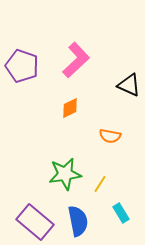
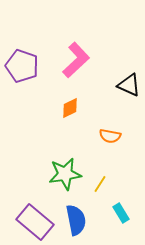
blue semicircle: moved 2 px left, 1 px up
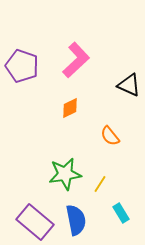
orange semicircle: rotated 40 degrees clockwise
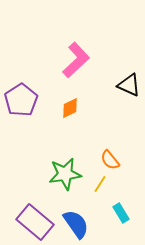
purple pentagon: moved 1 px left, 34 px down; rotated 20 degrees clockwise
orange semicircle: moved 24 px down
blue semicircle: moved 4 px down; rotated 24 degrees counterclockwise
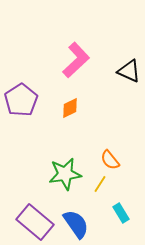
black triangle: moved 14 px up
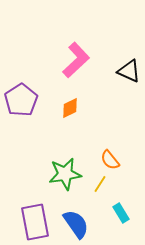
purple rectangle: rotated 39 degrees clockwise
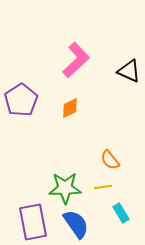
green star: moved 14 px down; rotated 8 degrees clockwise
yellow line: moved 3 px right, 3 px down; rotated 48 degrees clockwise
purple rectangle: moved 2 px left
